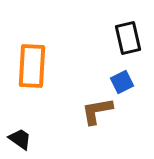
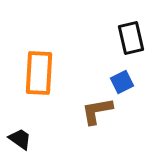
black rectangle: moved 3 px right
orange rectangle: moved 7 px right, 7 px down
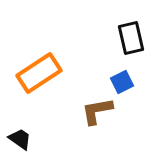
orange rectangle: rotated 54 degrees clockwise
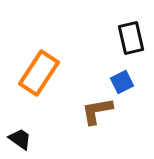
orange rectangle: rotated 24 degrees counterclockwise
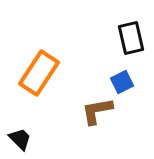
black trapezoid: rotated 10 degrees clockwise
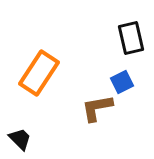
brown L-shape: moved 3 px up
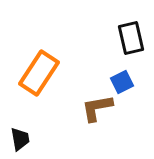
black trapezoid: rotated 35 degrees clockwise
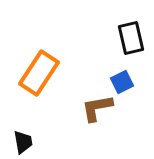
black trapezoid: moved 3 px right, 3 px down
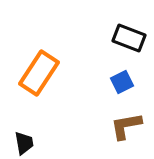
black rectangle: moved 2 px left; rotated 56 degrees counterclockwise
brown L-shape: moved 29 px right, 18 px down
black trapezoid: moved 1 px right, 1 px down
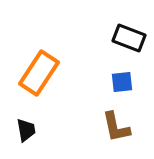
blue square: rotated 20 degrees clockwise
brown L-shape: moved 10 px left, 1 px down; rotated 92 degrees counterclockwise
black trapezoid: moved 2 px right, 13 px up
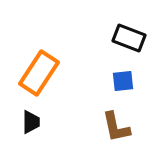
blue square: moved 1 px right, 1 px up
black trapezoid: moved 5 px right, 8 px up; rotated 10 degrees clockwise
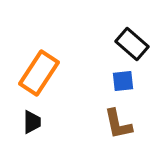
black rectangle: moved 3 px right, 6 px down; rotated 20 degrees clockwise
black trapezoid: moved 1 px right
brown L-shape: moved 2 px right, 3 px up
